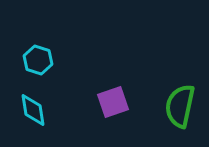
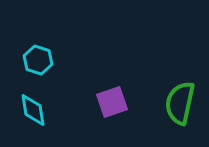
purple square: moved 1 px left
green semicircle: moved 3 px up
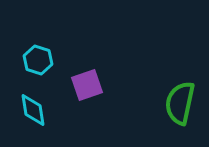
purple square: moved 25 px left, 17 px up
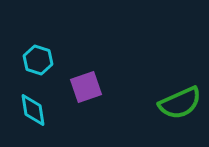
purple square: moved 1 px left, 2 px down
green semicircle: rotated 126 degrees counterclockwise
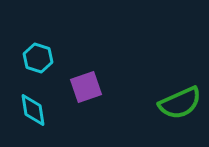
cyan hexagon: moved 2 px up
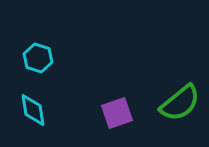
purple square: moved 31 px right, 26 px down
green semicircle: rotated 15 degrees counterclockwise
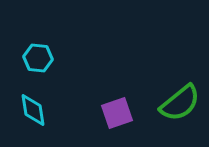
cyan hexagon: rotated 12 degrees counterclockwise
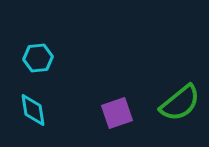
cyan hexagon: rotated 12 degrees counterclockwise
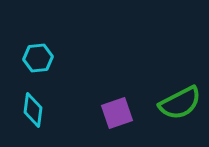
green semicircle: rotated 12 degrees clockwise
cyan diamond: rotated 16 degrees clockwise
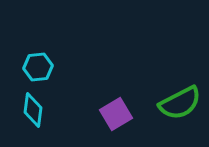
cyan hexagon: moved 9 px down
purple square: moved 1 px left, 1 px down; rotated 12 degrees counterclockwise
